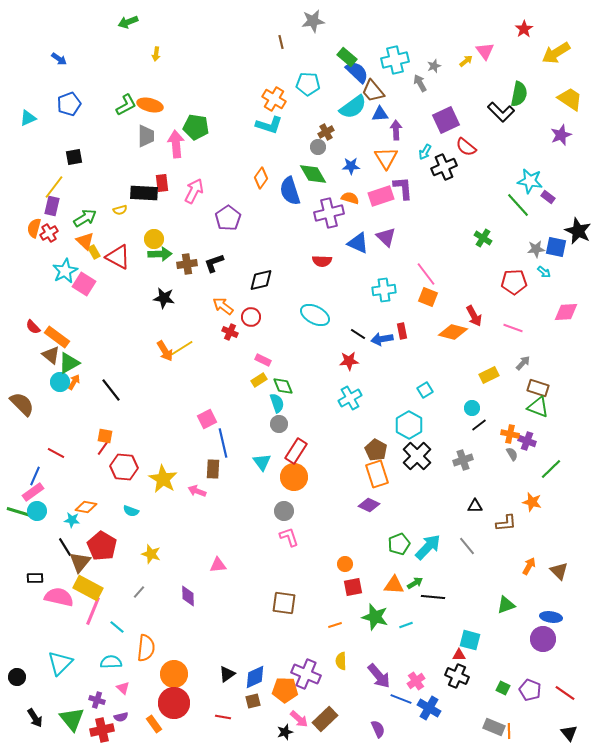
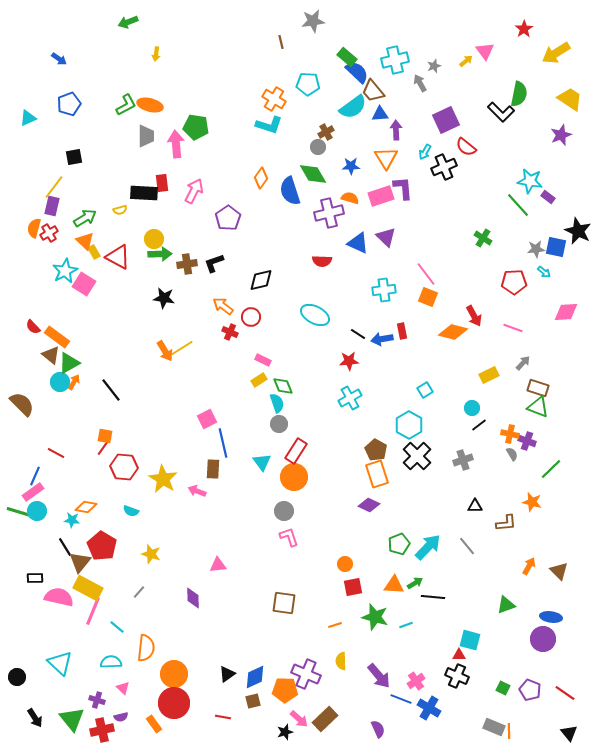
purple diamond at (188, 596): moved 5 px right, 2 px down
cyan triangle at (60, 663): rotated 32 degrees counterclockwise
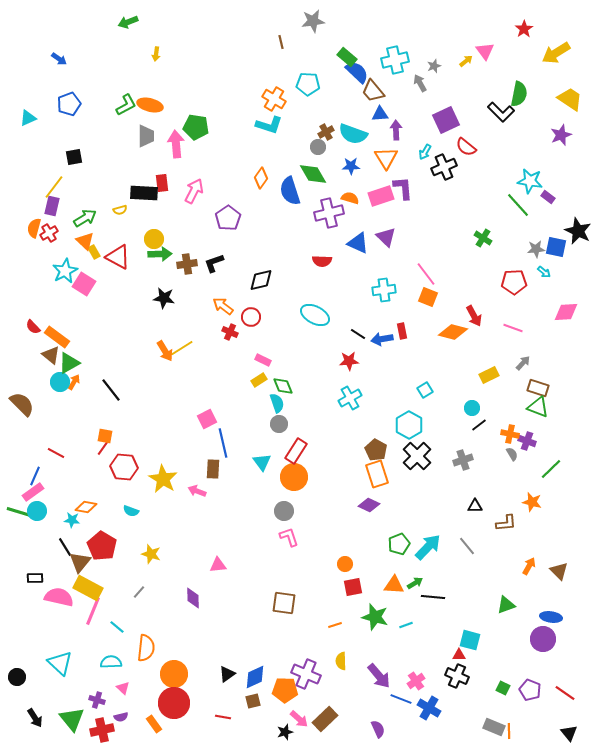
cyan semicircle at (353, 107): moved 27 px down; rotated 56 degrees clockwise
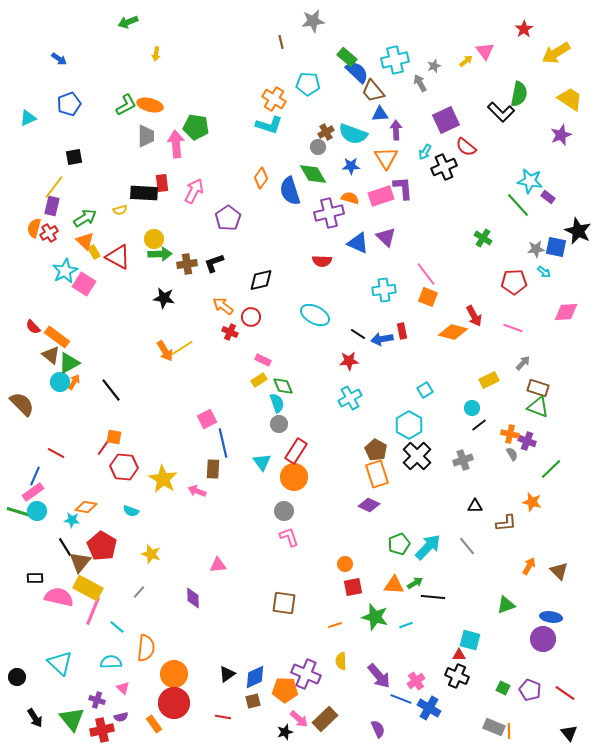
yellow rectangle at (489, 375): moved 5 px down
orange square at (105, 436): moved 9 px right, 1 px down
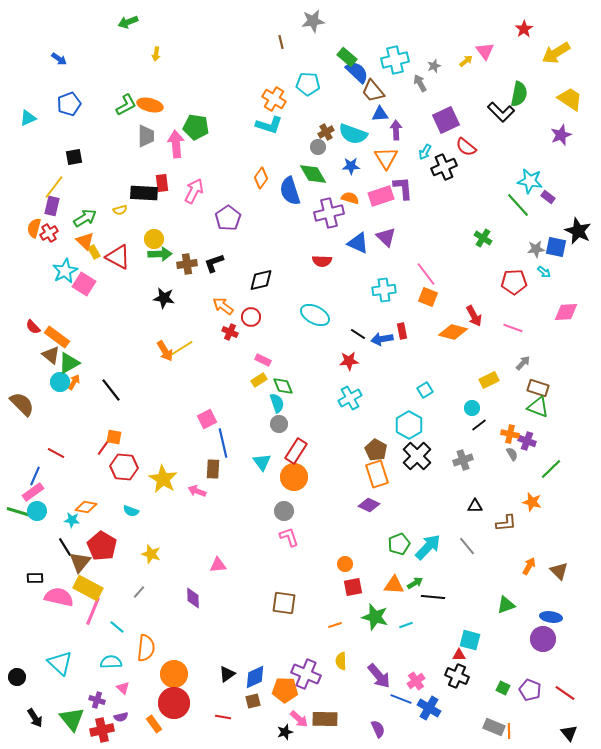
brown rectangle at (325, 719): rotated 45 degrees clockwise
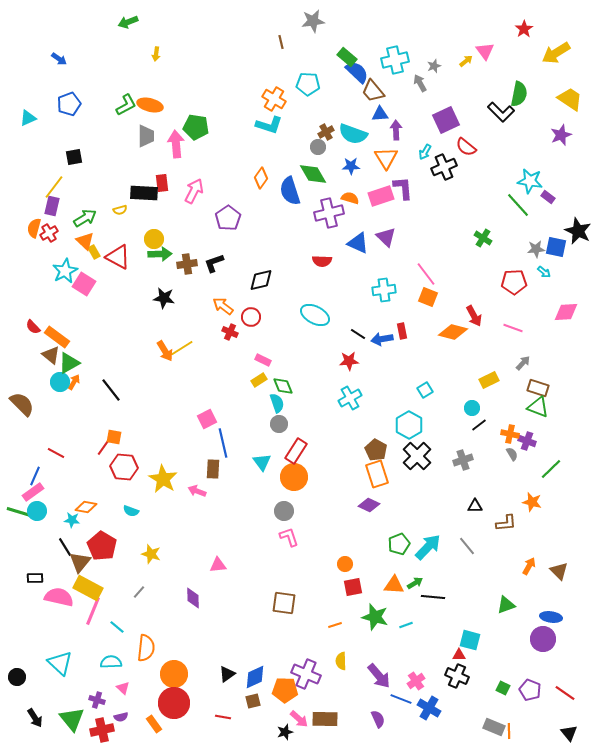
purple semicircle at (378, 729): moved 10 px up
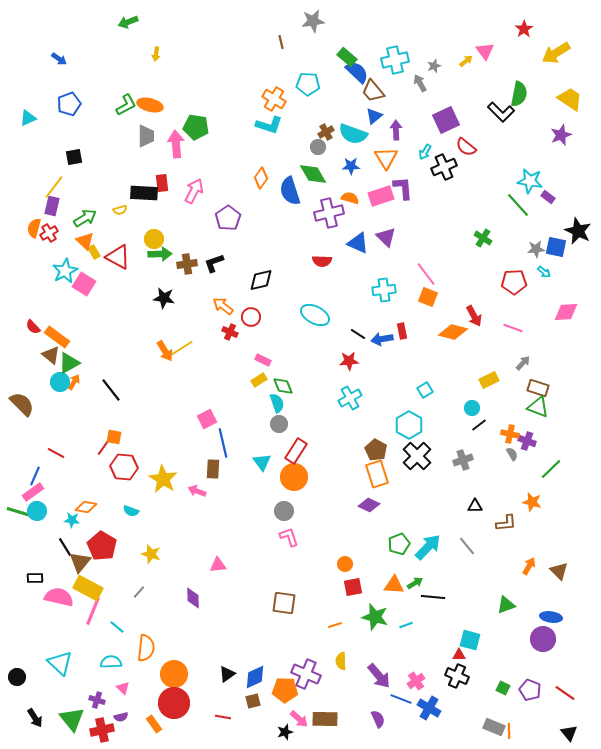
blue triangle at (380, 114): moved 6 px left, 2 px down; rotated 36 degrees counterclockwise
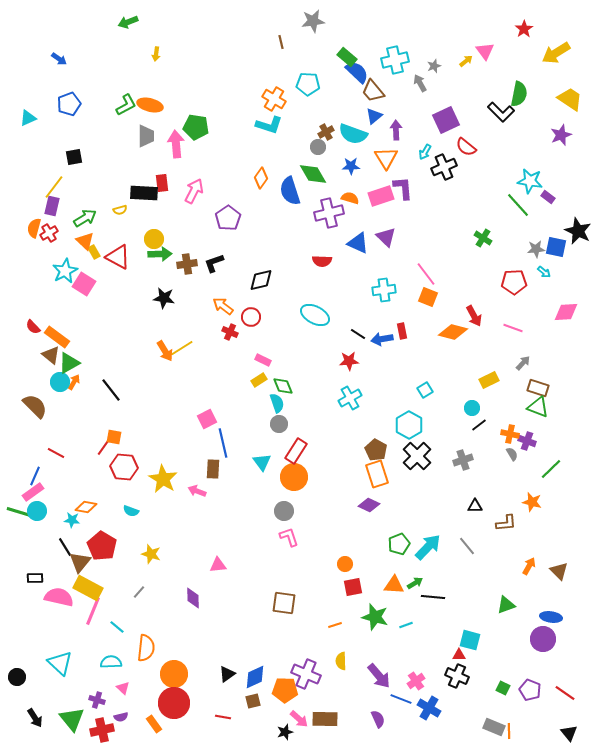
brown semicircle at (22, 404): moved 13 px right, 2 px down
